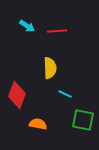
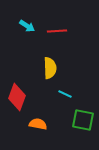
red diamond: moved 2 px down
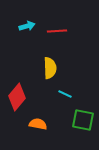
cyan arrow: rotated 49 degrees counterclockwise
red diamond: rotated 20 degrees clockwise
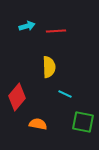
red line: moved 1 px left
yellow semicircle: moved 1 px left, 1 px up
green square: moved 2 px down
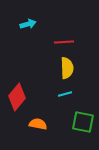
cyan arrow: moved 1 px right, 2 px up
red line: moved 8 px right, 11 px down
yellow semicircle: moved 18 px right, 1 px down
cyan line: rotated 40 degrees counterclockwise
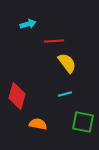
red line: moved 10 px left, 1 px up
yellow semicircle: moved 5 px up; rotated 35 degrees counterclockwise
red diamond: moved 1 px up; rotated 24 degrees counterclockwise
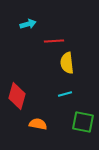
yellow semicircle: rotated 150 degrees counterclockwise
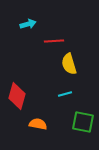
yellow semicircle: moved 2 px right, 1 px down; rotated 10 degrees counterclockwise
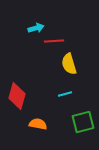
cyan arrow: moved 8 px right, 4 px down
green square: rotated 25 degrees counterclockwise
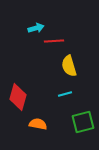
yellow semicircle: moved 2 px down
red diamond: moved 1 px right, 1 px down
